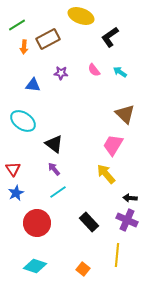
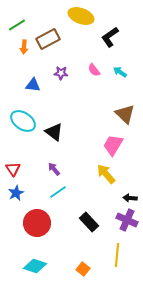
black triangle: moved 12 px up
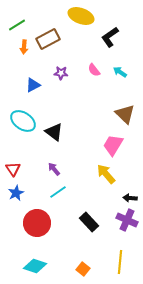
blue triangle: rotated 35 degrees counterclockwise
yellow line: moved 3 px right, 7 px down
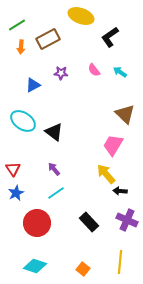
orange arrow: moved 3 px left
cyan line: moved 2 px left, 1 px down
black arrow: moved 10 px left, 7 px up
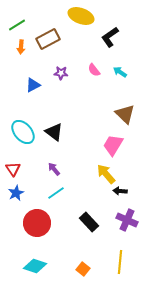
cyan ellipse: moved 11 px down; rotated 15 degrees clockwise
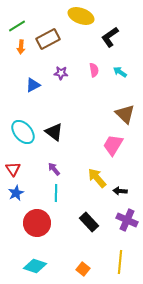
green line: moved 1 px down
pink semicircle: rotated 152 degrees counterclockwise
yellow arrow: moved 9 px left, 4 px down
cyan line: rotated 54 degrees counterclockwise
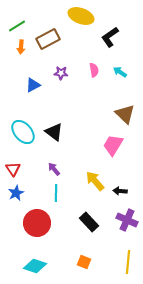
yellow arrow: moved 2 px left, 3 px down
yellow line: moved 8 px right
orange square: moved 1 px right, 7 px up; rotated 16 degrees counterclockwise
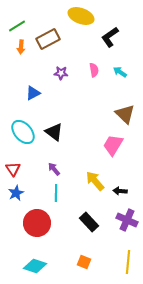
blue triangle: moved 8 px down
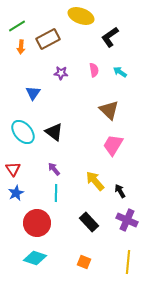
blue triangle: rotated 28 degrees counterclockwise
brown triangle: moved 16 px left, 4 px up
black arrow: rotated 56 degrees clockwise
cyan diamond: moved 8 px up
